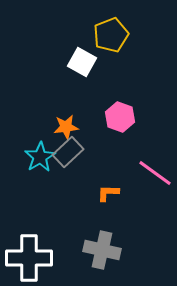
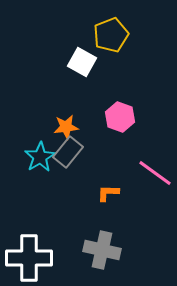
gray rectangle: rotated 8 degrees counterclockwise
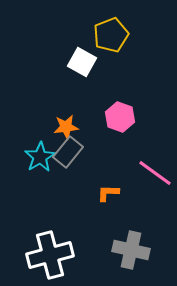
gray cross: moved 29 px right
white cross: moved 21 px right, 3 px up; rotated 15 degrees counterclockwise
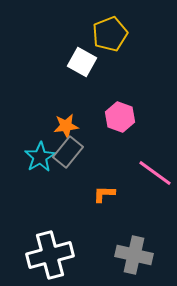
yellow pentagon: moved 1 px left, 1 px up
orange star: moved 1 px up
orange L-shape: moved 4 px left, 1 px down
gray cross: moved 3 px right, 5 px down
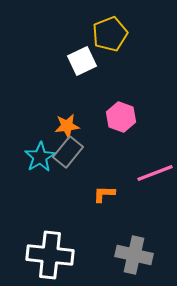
white square: moved 1 px up; rotated 36 degrees clockwise
pink hexagon: moved 1 px right
orange star: moved 1 px right
pink line: rotated 57 degrees counterclockwise
white cross: rotated 21 degrees clockwise
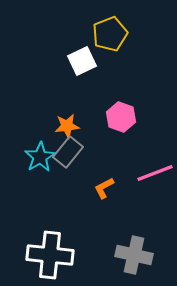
orange L-shape: moved 6 px up; rotated 30 degrees counterclockwise
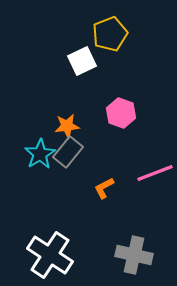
pink hexagon: moved 4 px up
cyan star: moved 3 px up
white cross: rotated 27 degrees clockwise
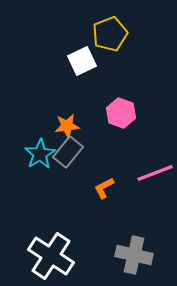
white cross: moved 1 px right, 1 px down
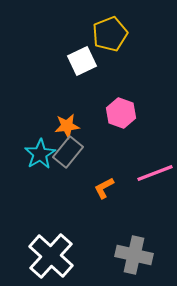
white cross: rotated 9 degrees clockwise
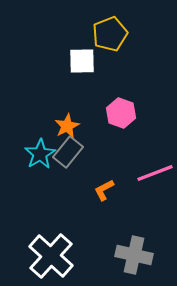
white square: rotated 24 degrees clockwise
orange star: rotated 20 degrees counterclockwise
orange L-shape: moved 2 px down
